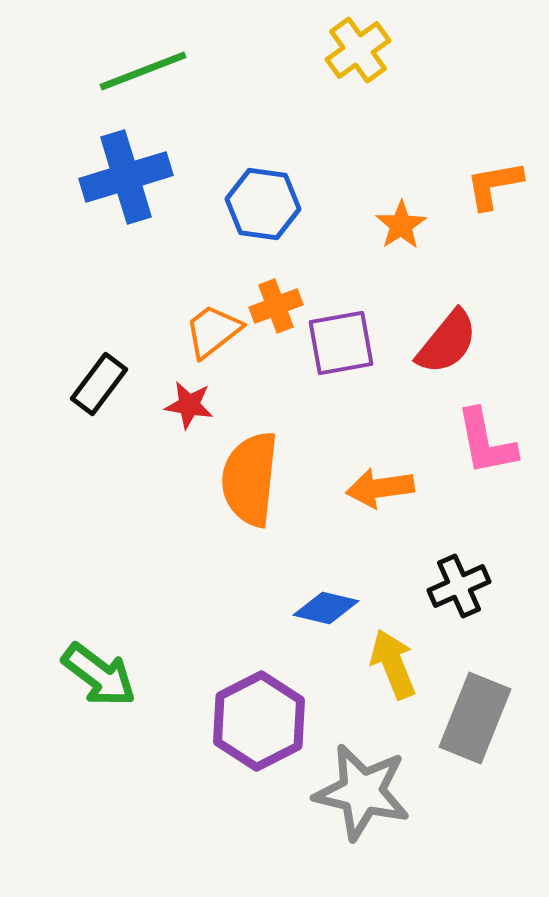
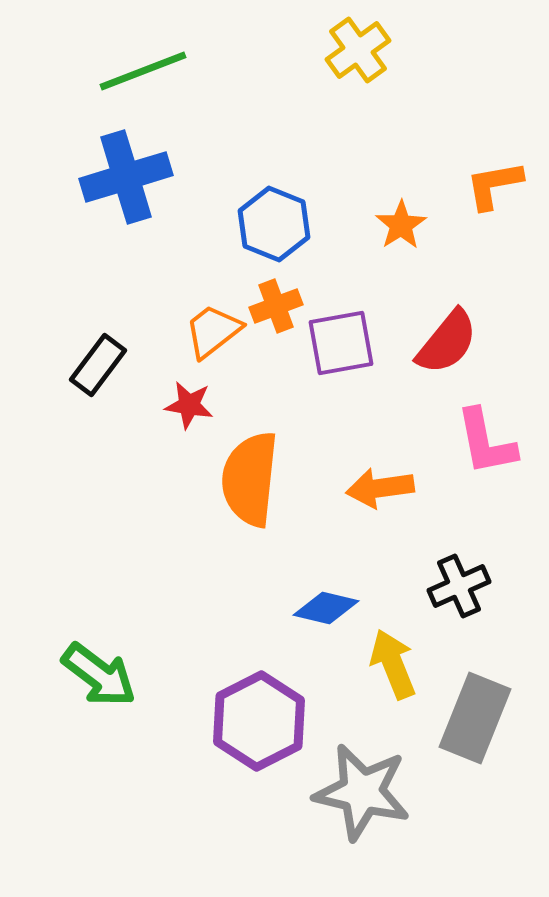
blue hexagon: moved 11 px right, 20 px down; rotated 14 degrees clockwise
black rectangle: moved 1 px left, 19 px up
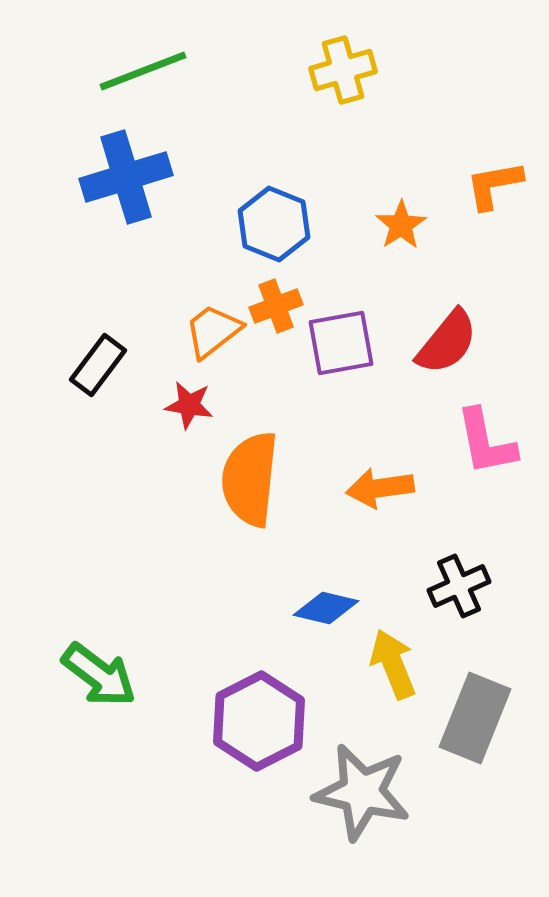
yellow cross: moved 15 px left, 20 px down; rotated 20 degrees clockwise
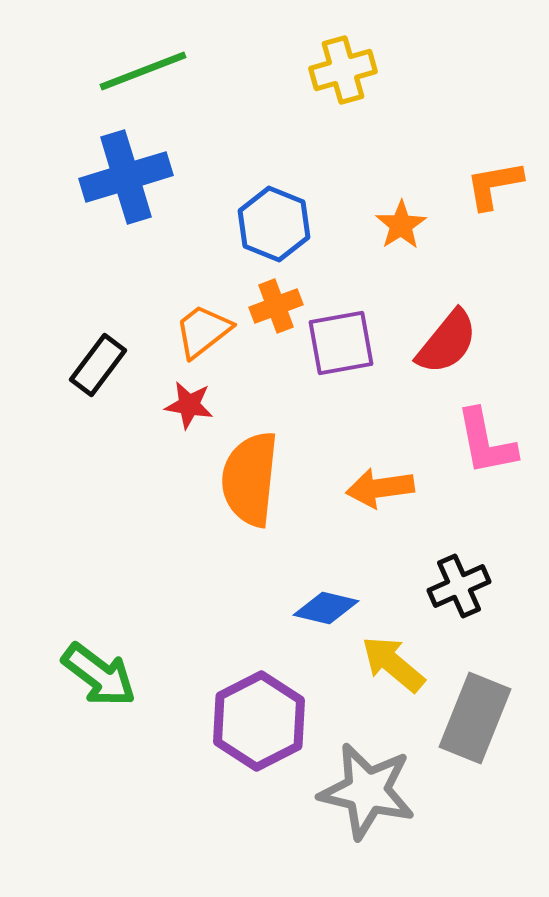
orange trapezoid: moved 10 px left
yellow arrow: rotated 28 degrees counterclockwise
gray star: moved 5 px right, 1 px up
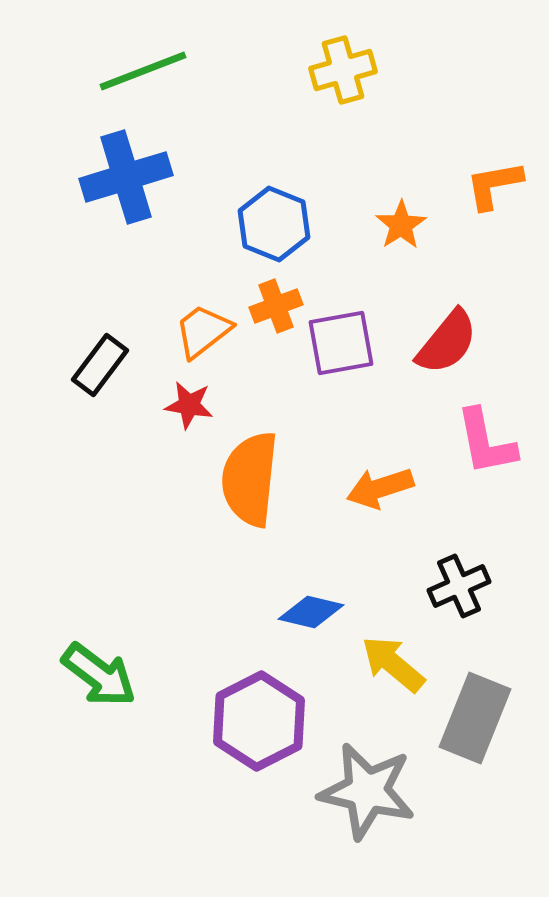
black rectangle: moved 2 px right
orange arrow: rotated 10 degrees counterclockwise
blue diamond: moved 15 px left, 4 px down
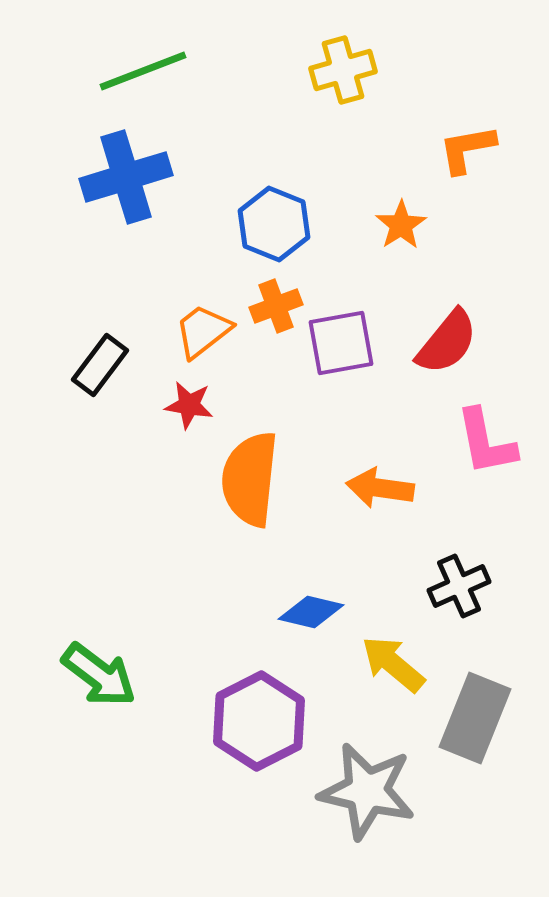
orange L-shape: moved 27 px left, 36 px up
orange arrow: rotated 26 degrees clockwise
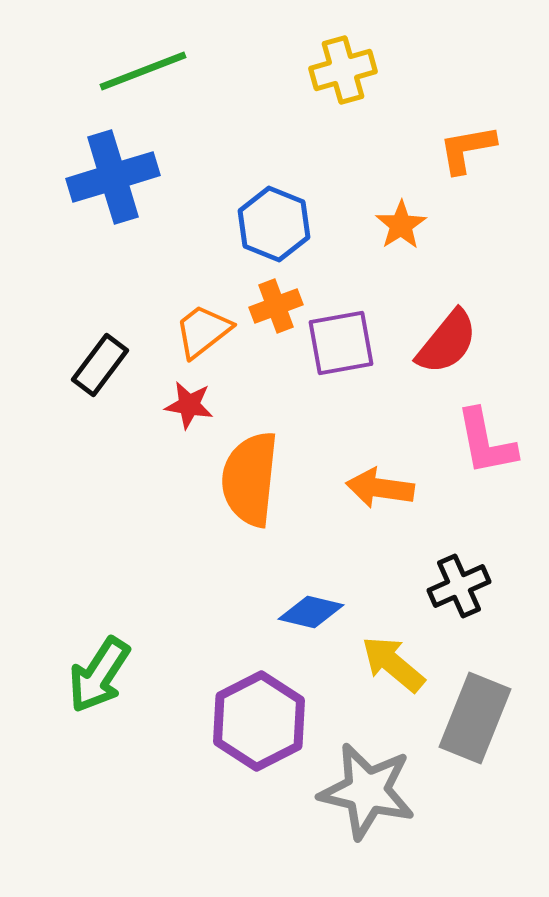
blue cross: moved 13 px left
green arrow: rotated 86 degrees clockwise
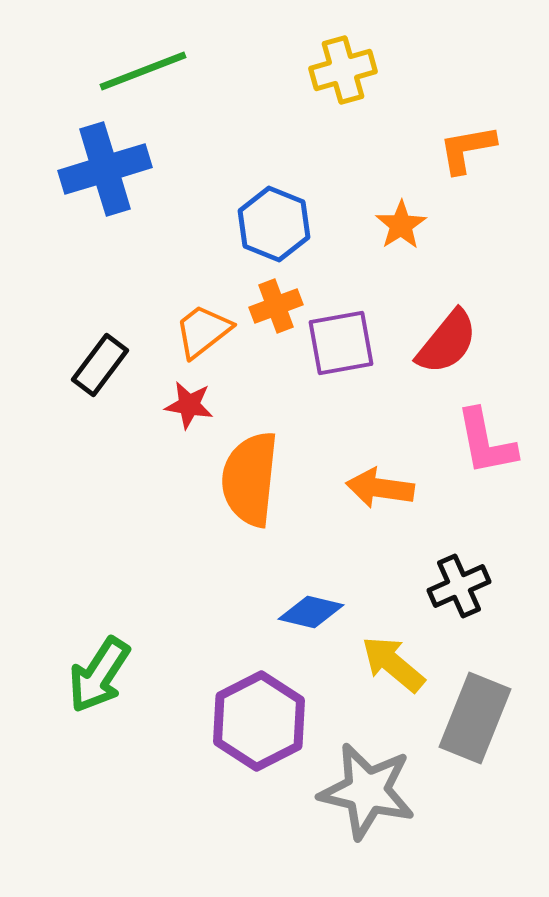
blue cross: moved 8 px left, 8 px up
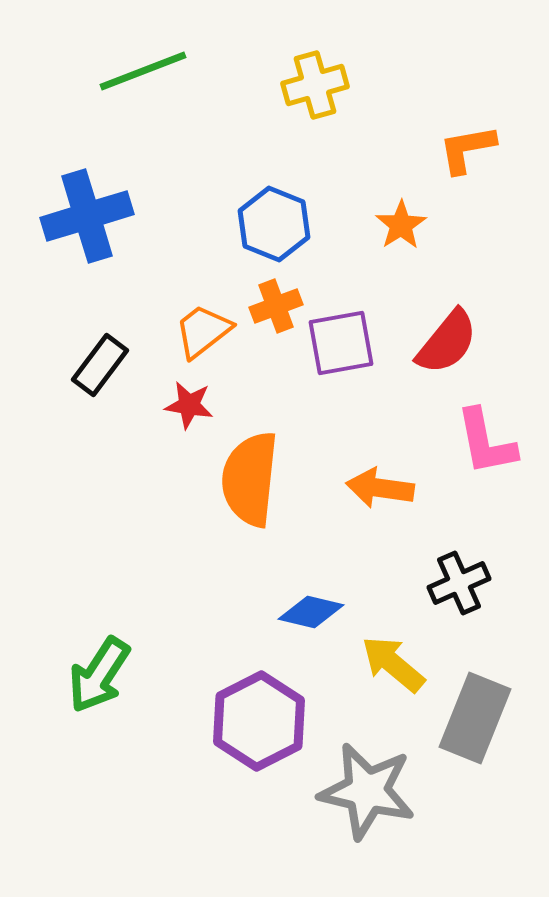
yellow cross: moved 28 px left, 15 px down
blue cross: moved 18 px left, 47 px down
black cross: moved 3 px up
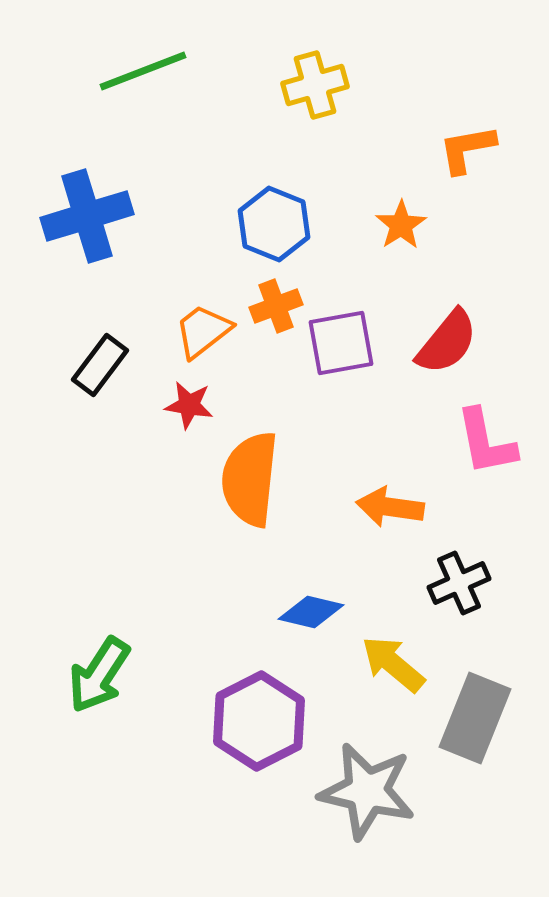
orange arrow: moved 10 px right, 19 px down
